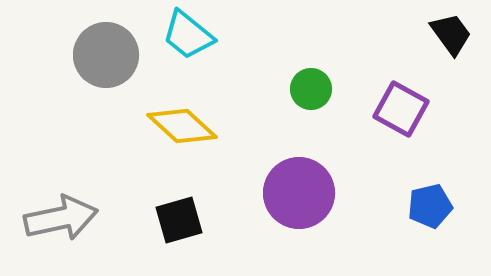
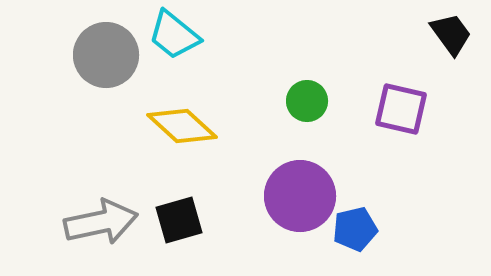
cyan trapezoid: moved 14 px left
green circle: moved 4 px left, 12 px down
purple square: rotated 16 degrees counterclockwise
purple circle: moved 1 px right, 3 px down
blue pentagon: moved 75 px left, 23 px down
gray arrow: moved 40 px right, 4 px down
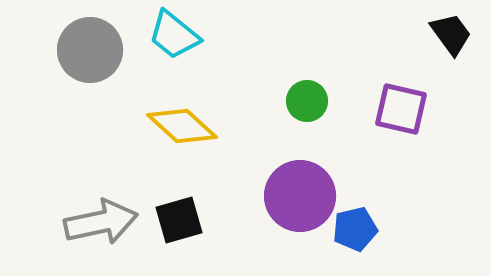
gray circle: moved 16 px left, 5 px up
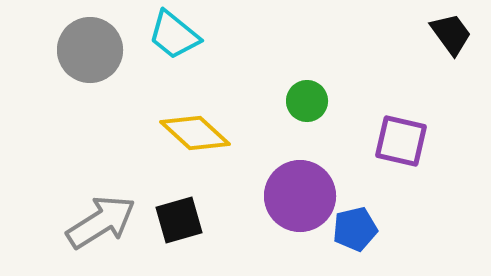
purple square: moved 32 px down
yellow diamond: moved 13 px right, 7 px down
gray arrow: rotated 20 degrees counterclockwise
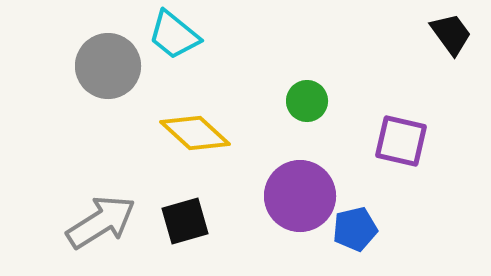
gray circle: moved 18 px right, 16 px down
black square: moved 6 px right, 1 px down
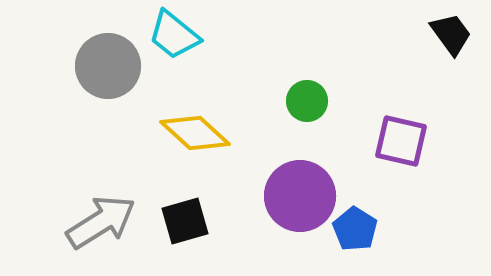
blue pentagon: rotated 27 degrees counterclockwise
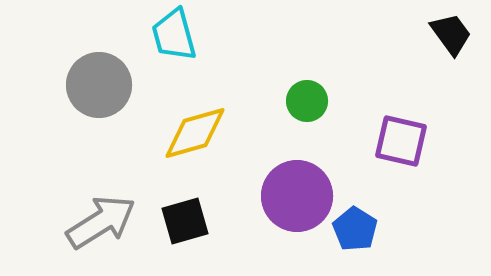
cyan trapezoid: rotated 36 degrees clockwise
gray circle: moved 9 px left, 19 px down
yellow diamond: rotated 58 degrees counterclockwise
purple circle: moved 3 px left
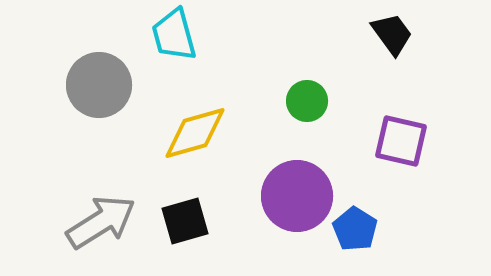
black trapezoid: moved 59 px left
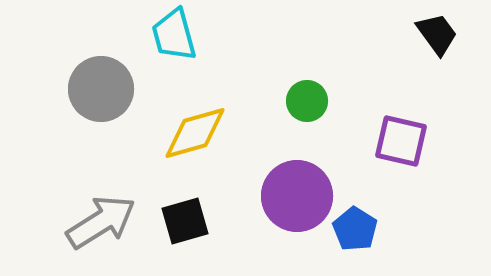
black trapezoid: moved 45 px right
gray circle: moved 2 px right, 4 px down
